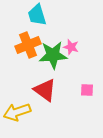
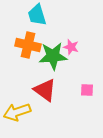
orange cross: rotated 35 degrees clockwise
green star: moved 1 px down
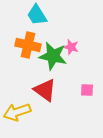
cyan trapezoid: rotated 15 degrees counterclockwise
green star: rotated 16 degrees clockwise
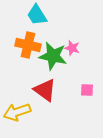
pink star: moved 1 px right, 1 px down
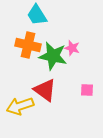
yellow arrow: moved 3 px right, 6 px up
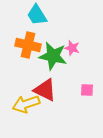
red triangle: rotated 10 degrees counterclockwise
yellow arrow: moved 6 px right, 2 px up
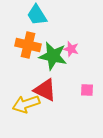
pink star: moved 1 px left, 1 px down
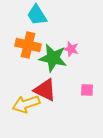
green star: moved 2 px down
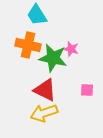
yellow arrow: moved 18 px right, 9 px down
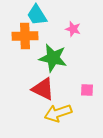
orange cross: moved 3 px left, 9 px up; rotated 15 degrees counterclockwise
pink star: moved 2 px right, 20 px up
red triangle: moved 2 px left, 1 px up
yellow arrow: moved 14 px right
